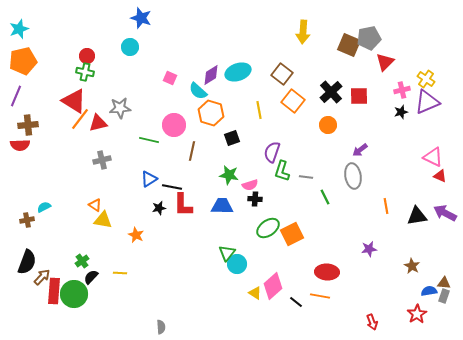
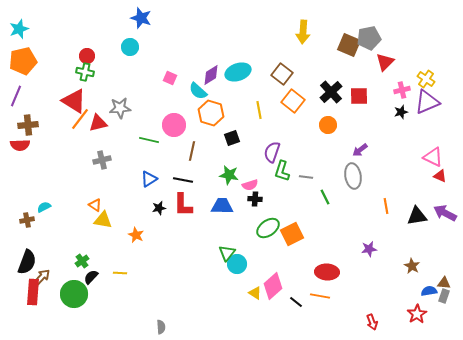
black line at (172, 187): moved 11 px right, 7 px up
red rectangle at (54, 291): moved 21 px left, 1 px down
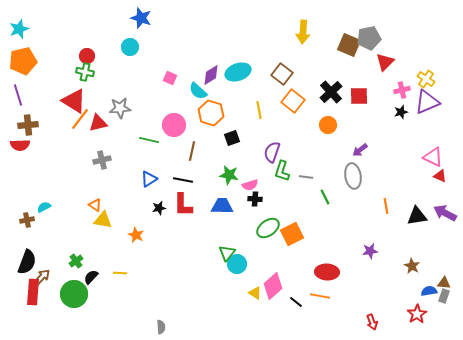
purple line at (16, 96): moved 2 px right, 1 px up; rotated 40 degrees counterclockwise
purple star at (369, 249): moved 1 px right, 2 px down
green cross at (82, 261): moved 6 px left
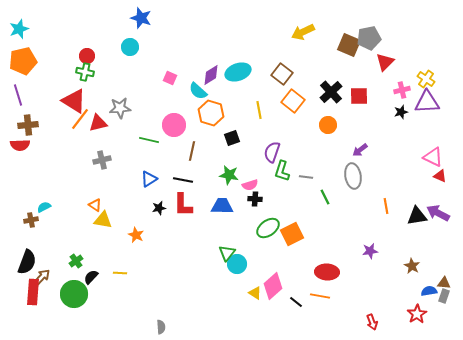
yellow arrow at (303, 32): rotated 60 degrees clockwise
purple triangle at (427, 102): rotated 20 degrees clockwise
purple arrow at (445, 213): moved 7 px left
brown cross at (27, 220): moved 4 px right
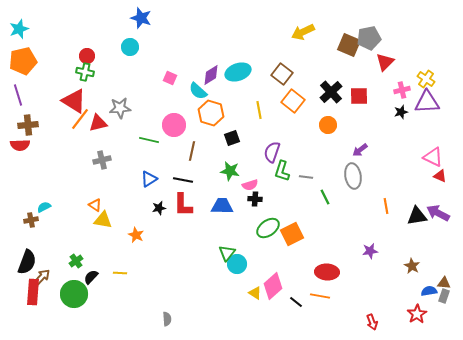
green star at (229, 175): moved 1 px right, 4 px up
gray semicircle at (161, 327): moved 6 px right, 8 px up
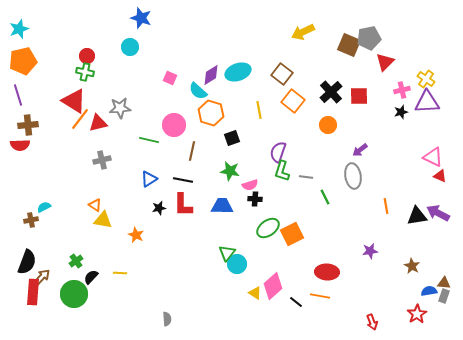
purple semicircle at (272, 152): moved 6 px right
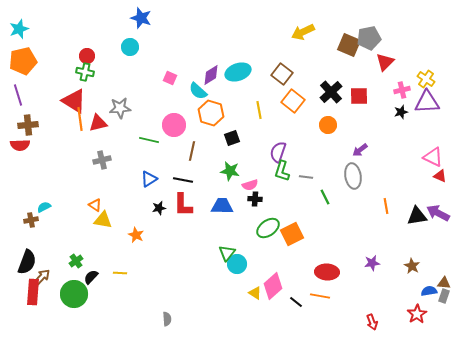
orange line at (80, 119): rotated 45 degrees counterclockwise
purple star at (370, 251): moved 2 px right, 12 px down
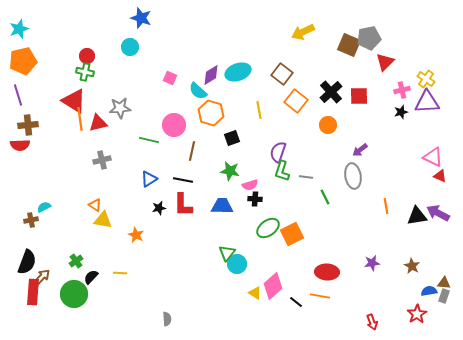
orange square at (293, 101): moved 3 px right
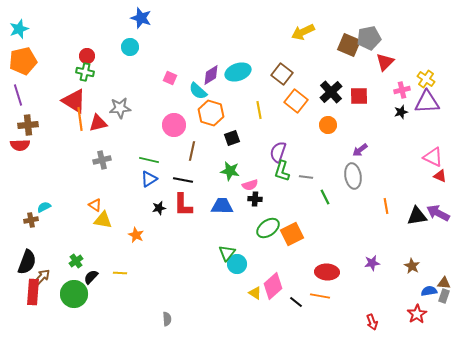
green line at (149, 140): moved 20 px down
